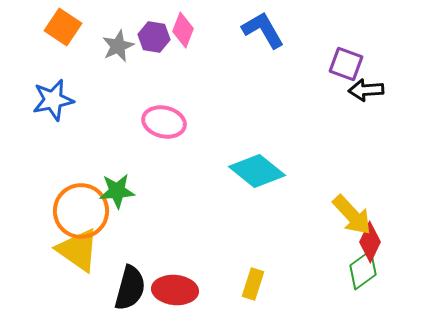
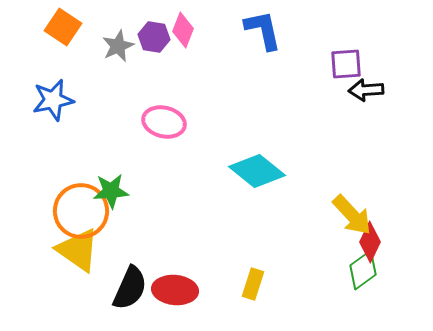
blue L-shape: rotated 18 degrees clockwise
purple square: rotated 24 degrees counterclockwise
green star: moved 6 px left
black semicircle: rotated 9 degrees clockwise
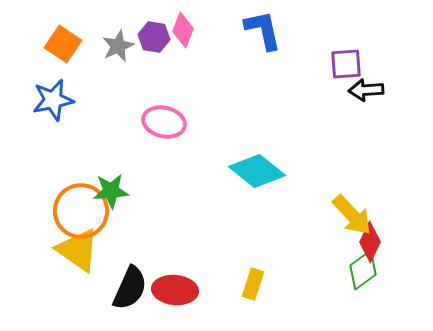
orange square: moved 17 px down
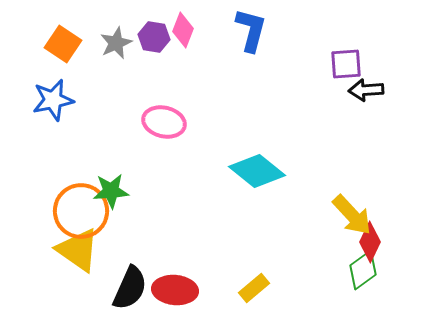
blue L-shape: moved 12 px left; rotated 27 degrees clockwise
gray star: moved 2 px left, 3 px up
yellow rectangle: moved 1 px right, 4 px down; rotated 32 degrees clockwise
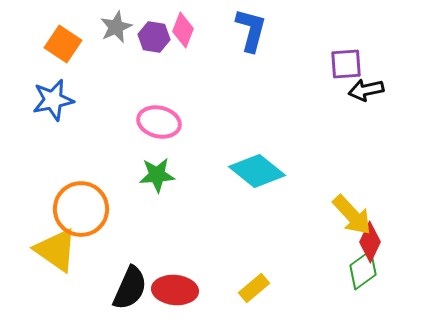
gray star: moved 16 px up
black arrow: rotated 8 degrees counterclockwise
pink ellipse: moved 5 px left
green star: moved 46 px right, 16 px up
orange circle: moved 2 px up
yellow triangle: moved 22 px left
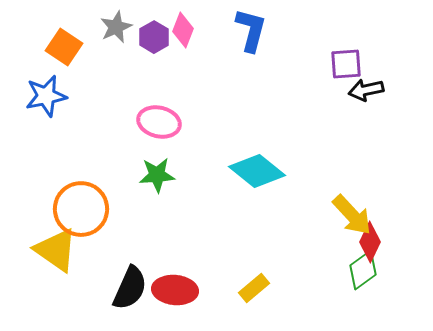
purple hexagon: rotated 20 degrees clockwise
orange square: moved 1 px right, 3 px down
blue star: moved 7 px left, 4 px up
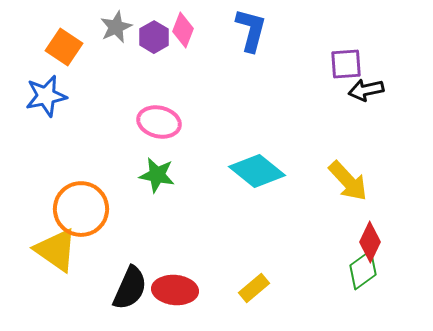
green star: rotated 15 degrees clockwise
yellow arrow: moved 4 px left, 34 px up
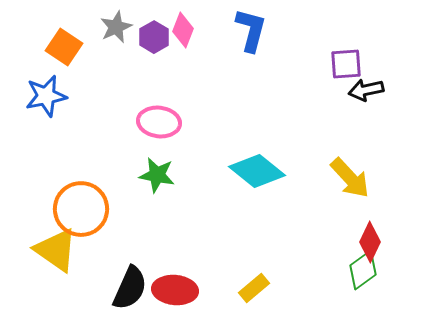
pink ellipse: rotated 6 degrees counterclockwise
yellow arrow: moved 2 px right, 3 px up
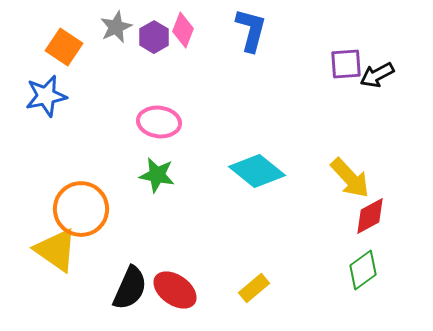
black arrow: moved 11 px right, 15 px up; rotated 16 degrees counterclockwise
red diamond: moved 26 px up; rotated 36 degrees clockwise
red ellipse: rotated 30 degrees clockwise
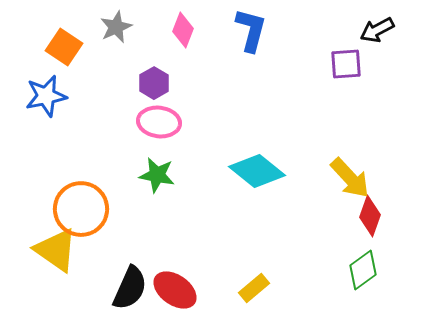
purple hexagon: moved 46 px down
black arrow: moved 45 px up
red diamond: rotated 42 degrees counterclockwise
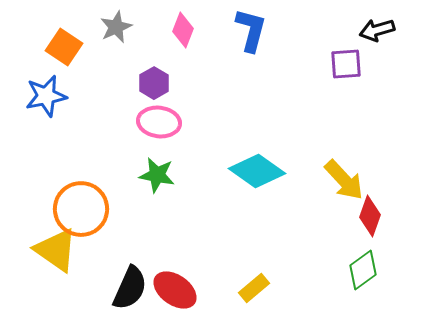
black arrow: rotated 12 degrees clockwise
cyan diamond: rotated 4 degrees counterclockwise
yellow arrow: moved 6 px left, 2 px down
